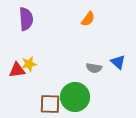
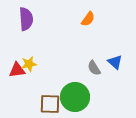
blue triangle: moved 3 px left
gray semicircle: rotated 49 degrees clockwise
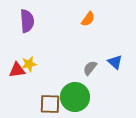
purple semicircle: moved 1 px right, 2 px down
gray semicircle: moved 4 px left; rotated 70 degrees clockwise
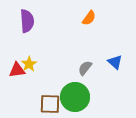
orange semicircle: moved 1 px right, 1 px up
yellow star: rotated 21 degrees counterclockwise
gray semicircle: moved 5 px left
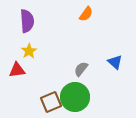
orange semicircle: moved 3 px left, 4 px up
yellow star: moved 13 px up
gray semicircle: moved 4 px left, 1 px down
brown square: moved 1 px right, 2 px up; rotated 25 degrees counterclockwise
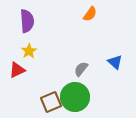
orange semicircle: moved 4 px right
red triangle: rotated 18 degrees counterclockwise
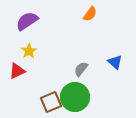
purple semicircle: rotated 120 degrees counterclockwise
red triangle: moved 1 px down
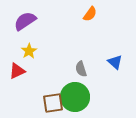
purple semicircle: moved 2 px left
gray semicircle: rotated 56 degrees counterclockwise
brown square: moved 2 px right, 1 px down; rotated 15 degrees clockwise
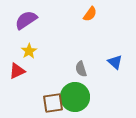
purple semicircle: moved 1 px right, 1 px up
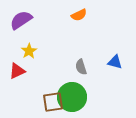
orange semicircle: moved 11 px left, 1 px down; rotated 28 degrees clockwise
purple semicircle: moved 5 px left
blue triangle: rotated 28 degrees counterclockwise
gray semicircle: moved 2 px up
green circle: moved 3 px left
brown square: moved 1 px up
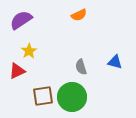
brown square: moved 10 px left, 6 px up
